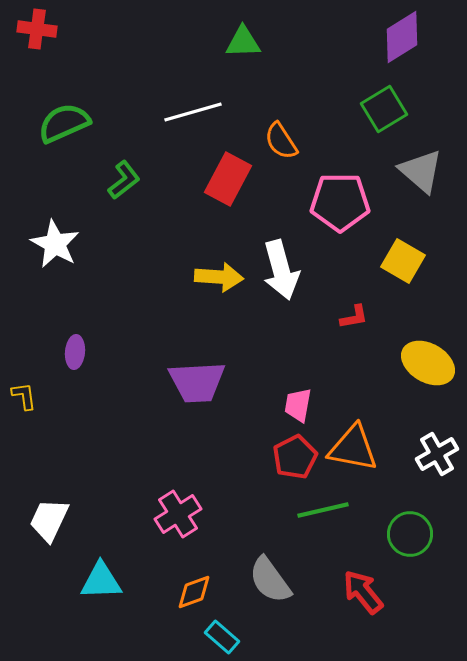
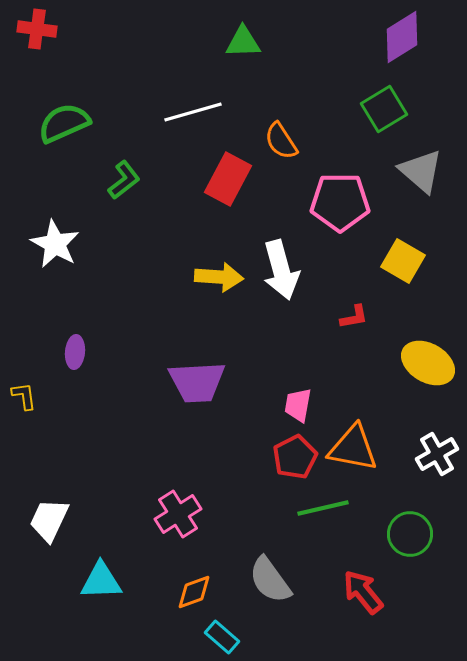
green line: moved 2 px up
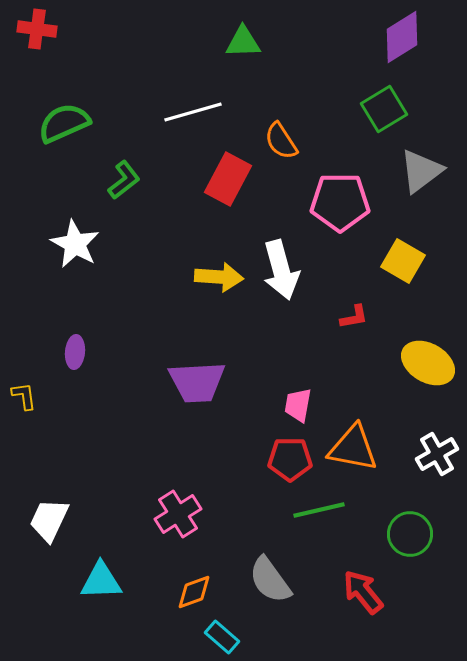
gray triangle: rotated 42 degrees clockwise
white star: moved 20 px right
red pentagon: moved 5 px left, 2 px down; rotated 27 degrees clockwise
green line: moved 4 px left, 2 px down
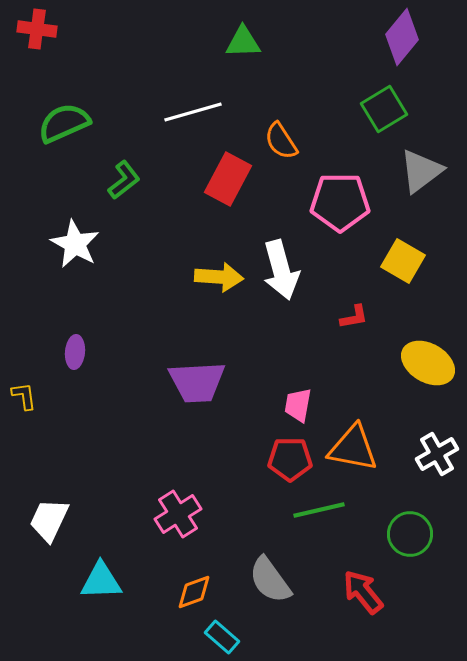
purple diamond: rotated 18 degrees counterclockwise
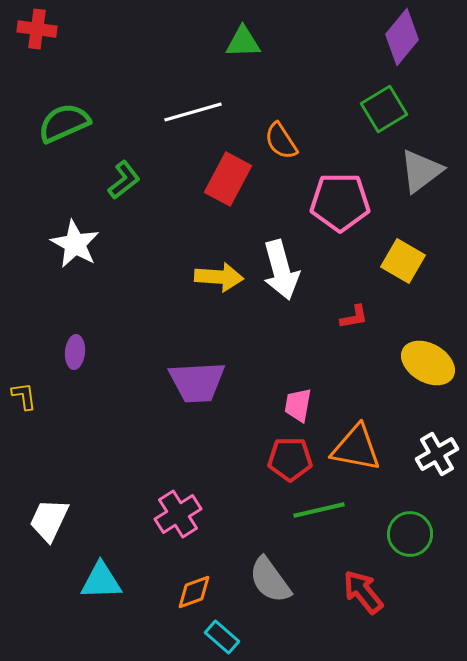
orange triangle: moved 3 px right
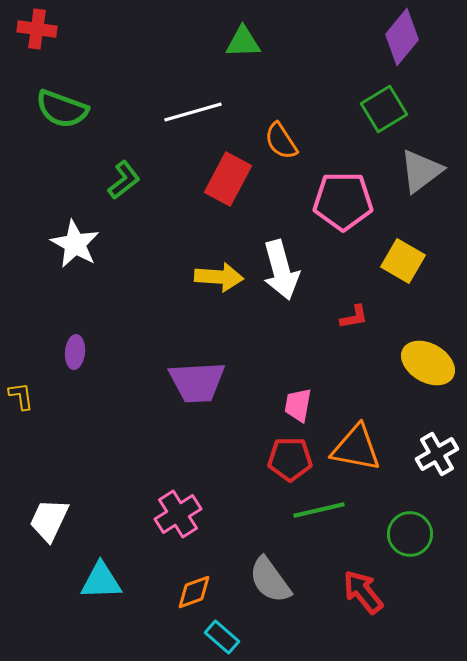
green semicircle: moved 2 px left, 14 px up; rotated 136 degrees counterclockwise
pink pentagon: moved 3 px right, 1 px up
yellow L-shape: moved 3 px left
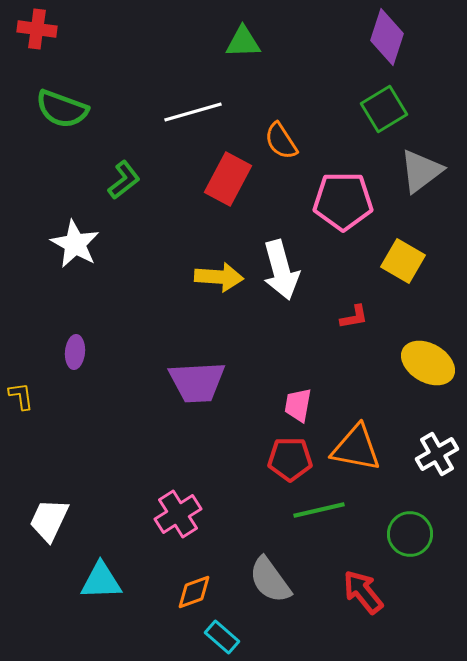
purple diamond: moved 15 px left; rotated 22 degrees counterclockwise
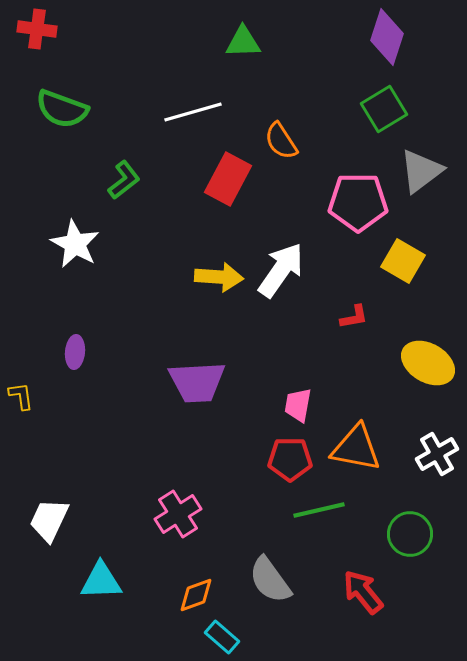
pink pentagon: moved 15 px right, 1 px down
white arrow: rotated 130 degrees counterclockwise
orange diamond: moved 2 px right, 3 px down
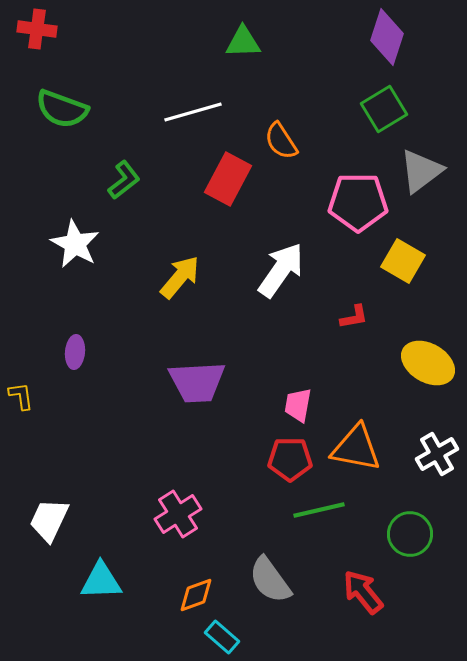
yellow arrow: moved 39 px left; rotated 54 degrees counterclockwise
